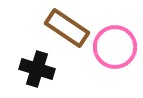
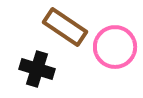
brown rectangle: moved 2 px left, 1 px up
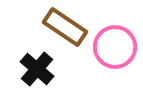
black cross: rotated 24 degrees clockwise
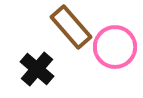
brown rectangle: moved 6 px right; rotated 15 degrees clockwise
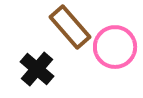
brown rectangle: moved 1 px left
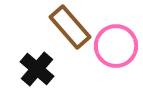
pink circle: moved 1 px right, 1 px up
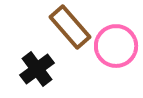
black cross: rotated 12 degrees clockwise
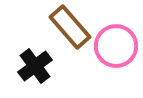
black cross: moved 2 px left, 3 px up
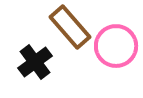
black cross: moved 4 px up
